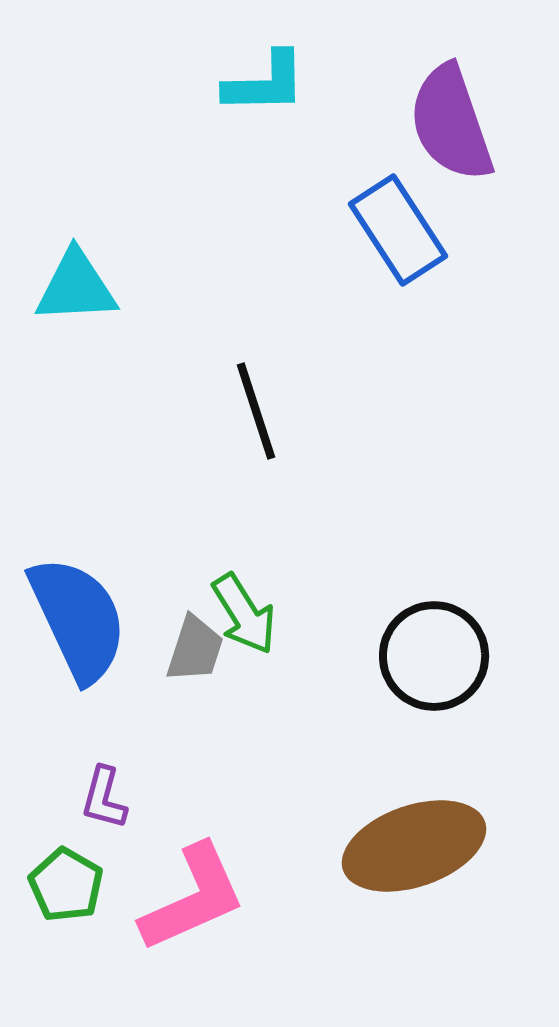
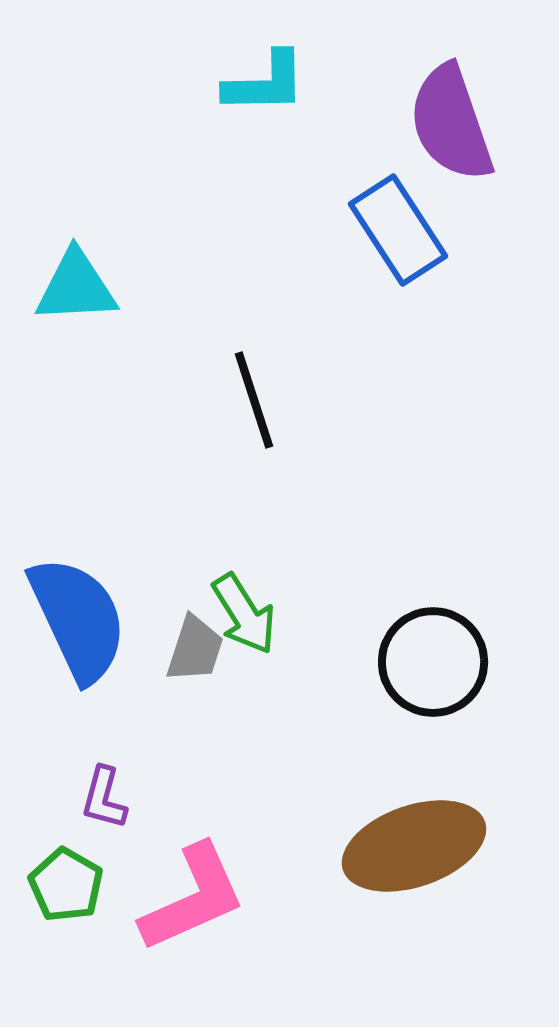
black line: moved 2 px left, 11 px up
black circle: moved 1 px left, 6 px down
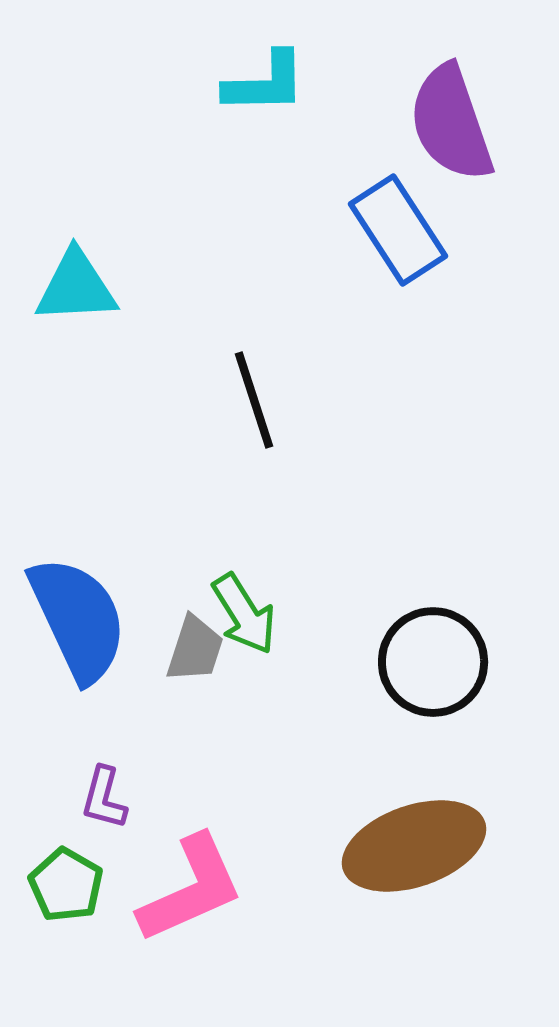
pink L-shape: moved 2 px left, 9 px up
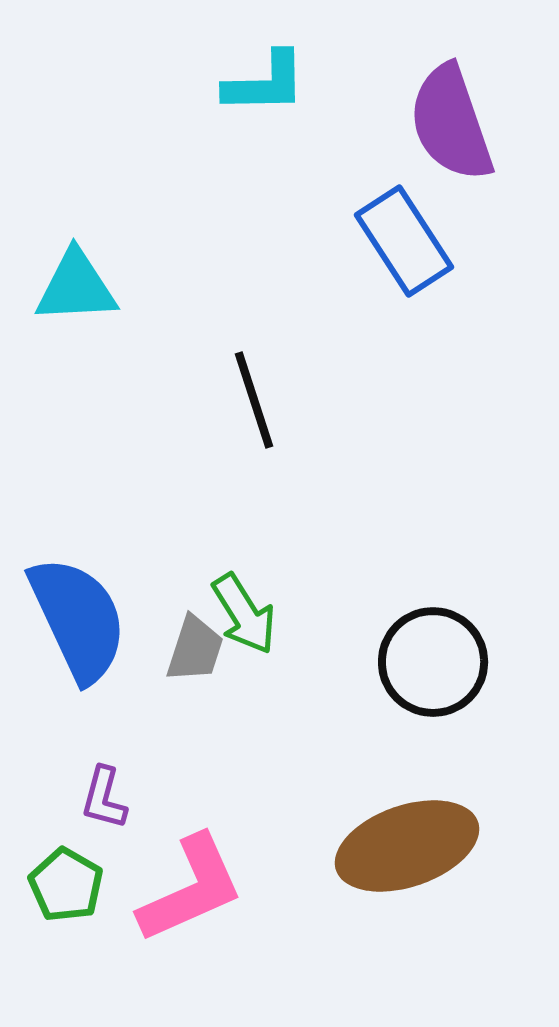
blue rectangle: moved 6 px right, 11 px down
brown ellipse: moved 7 px left
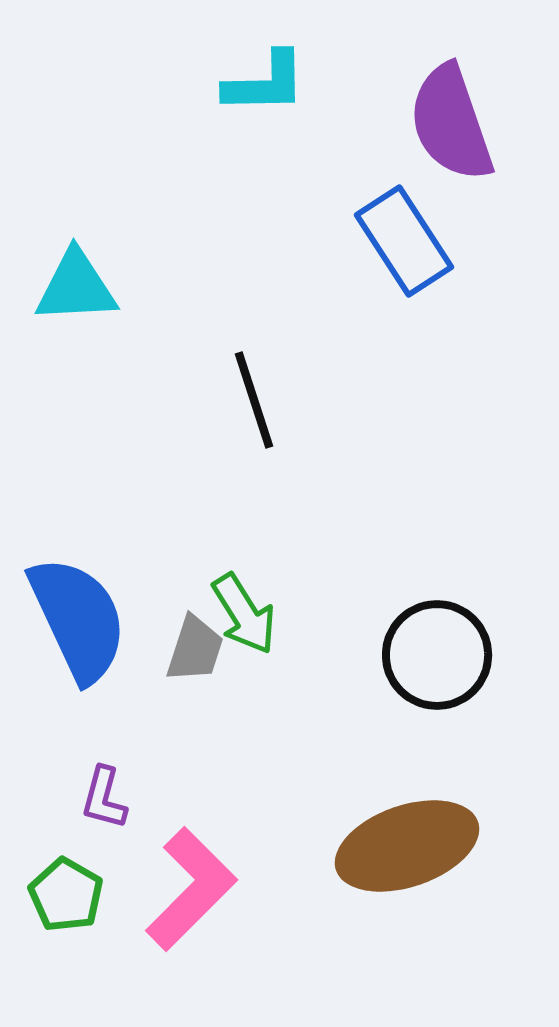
black circle: moved 4 px right, 7 px up
green pentagon: moved 10 px down
pink L-shape: rotated 21 degrees counterclockwise
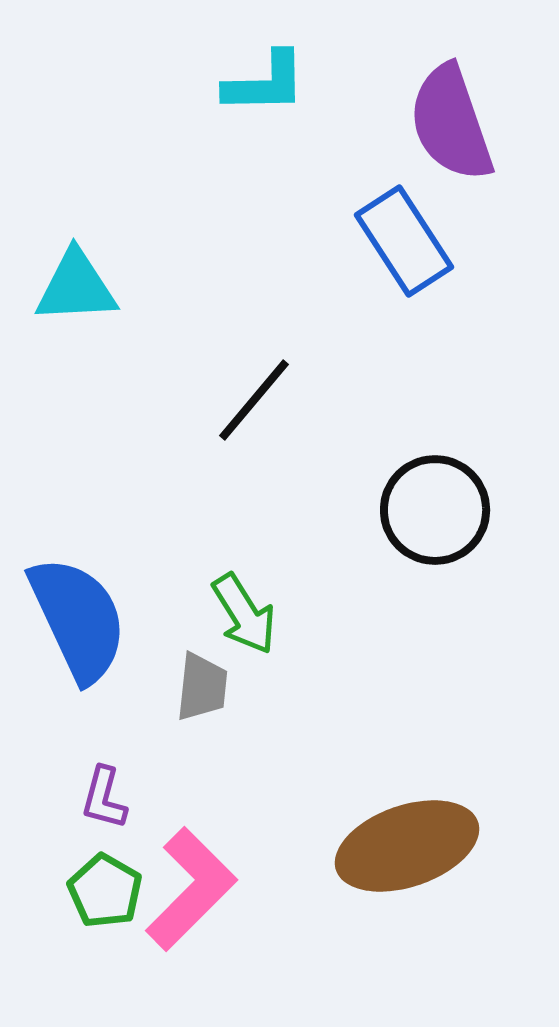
black line: rotated 58 degrees clockwise
gray trapezoid: moved 7 px right, 38 px down; rotated 12 degrees counterclockwise
black circle: moved 2 px left, 145 px up
green pentagon: moved 39 px right, 4 px up
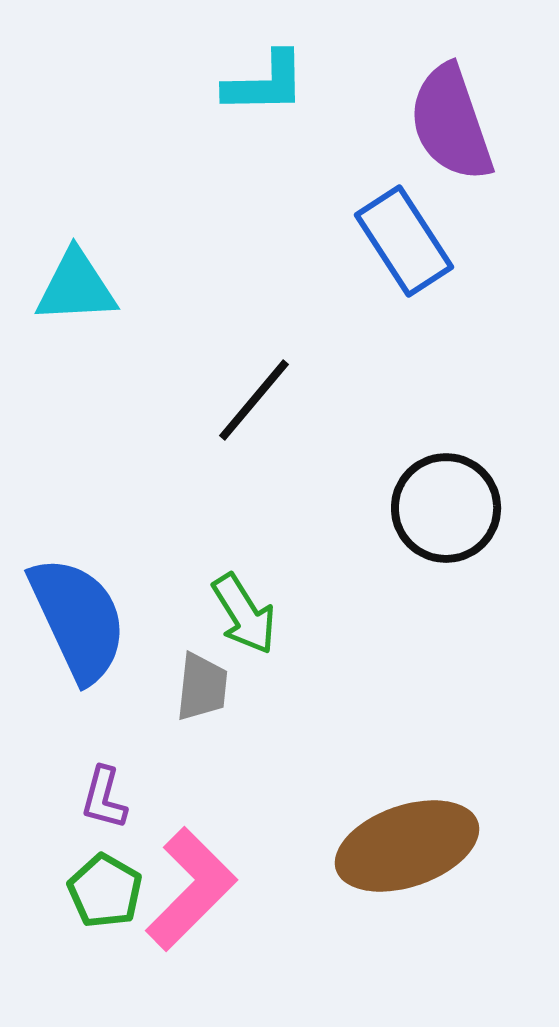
black circle: moved 11 px right, 2 px up
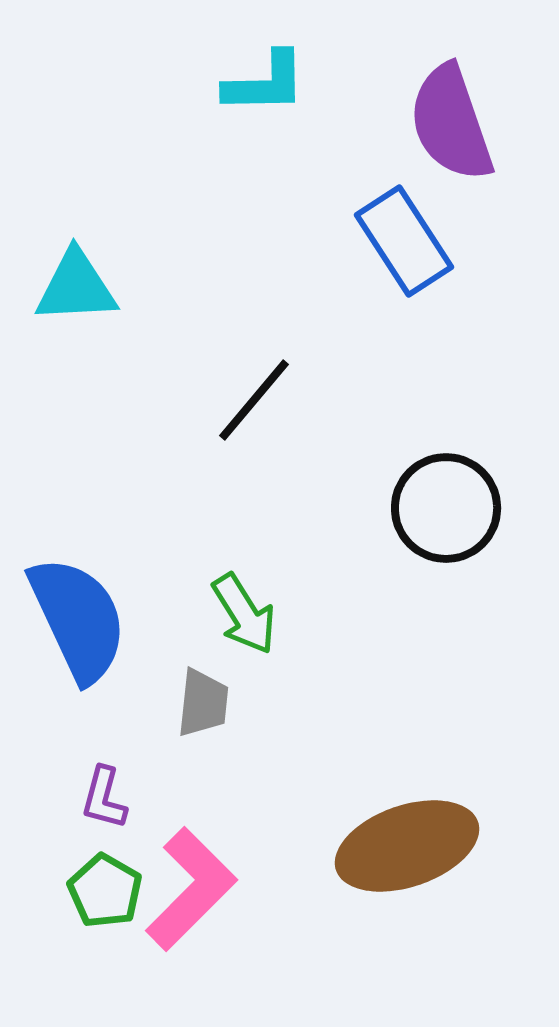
gray trapezoid: moved 1 px right, 16 px down
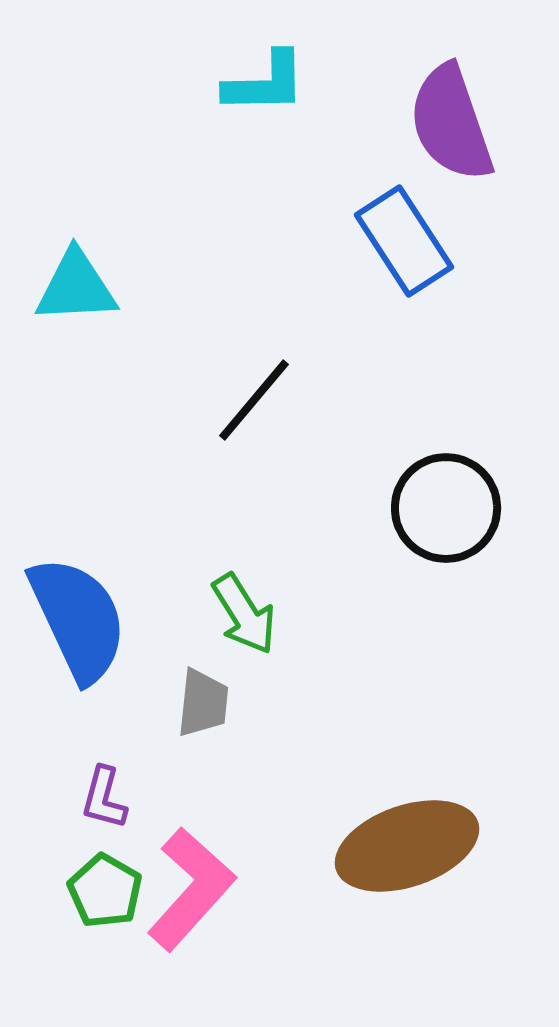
pink L-shape: rotated 3 degrees counterclockwise
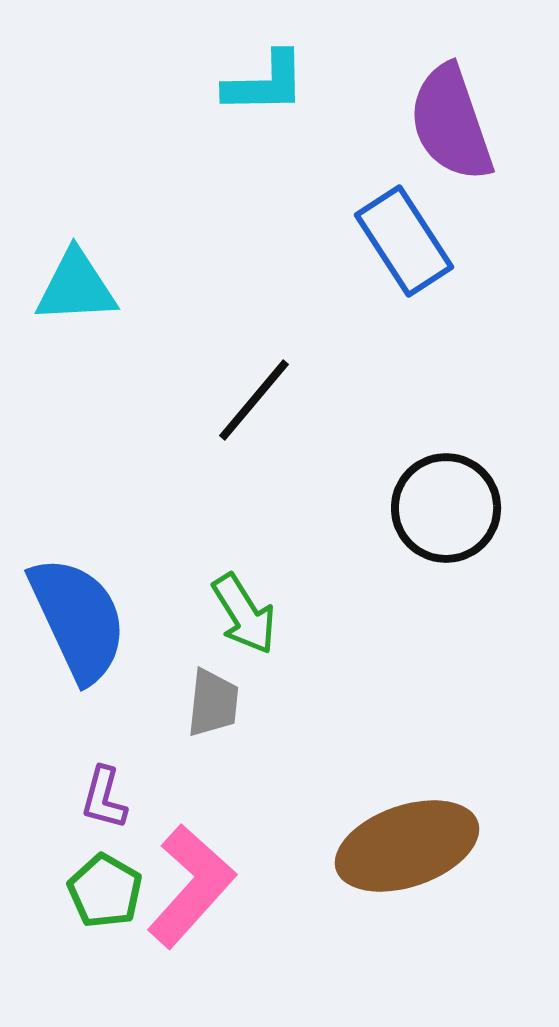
gray trapezoid: moved 10 px right
pink L-shape: moved 3 px up
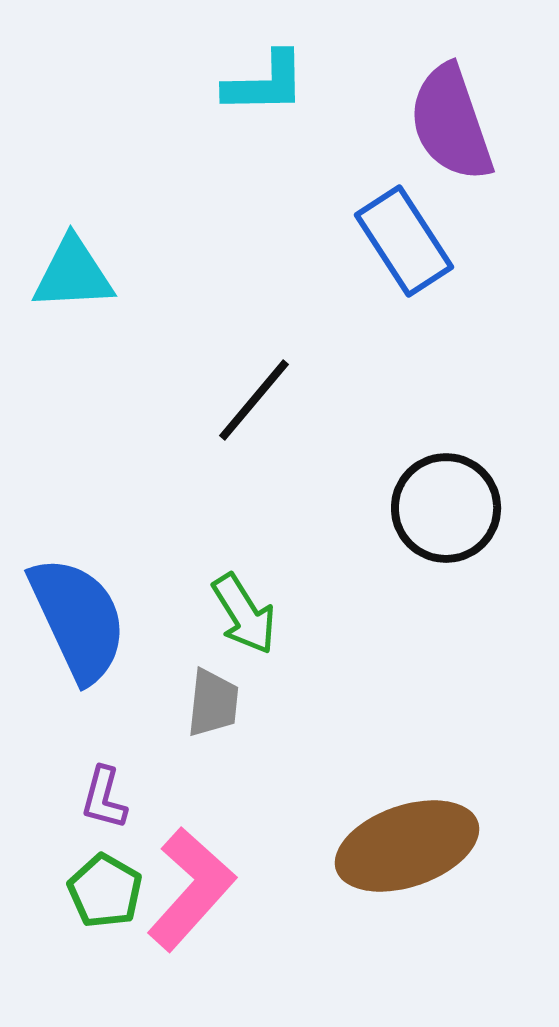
cyan triangle: moved 3 px left, 13 px up
pink L-shape: moved 3 px down
